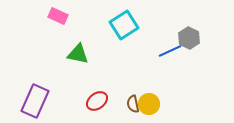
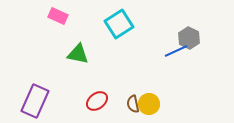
cyan square: moved 5 px left, 1 px up
blue line: moved 6 px right
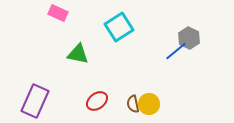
pink rectangle: moved 3 px up
cyan square: moved 3 px down
blue line: rotated 15 degrees counterclockwise
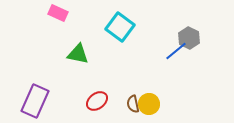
cyan square: moved 1 px right; rotated 20 degrees counterclockwise
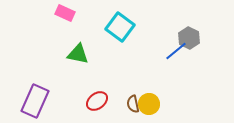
pink rectangle: moved 7 px right
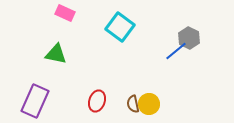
green triangle: moved 22 px left
red ellipse: rotated 35 degrees counterclockwise
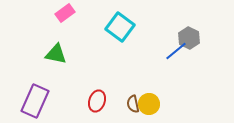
pink rectangle: rotated 60 degrees counterclockwise
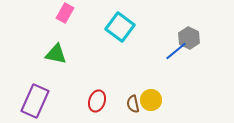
pink rectangle: rotated 24 degrees counterclockwise
yellow circle: moved 2 px right, 4 px up
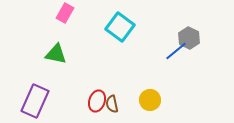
yellow circle: moved 1 px left
brown semicircle: moved 21 px left
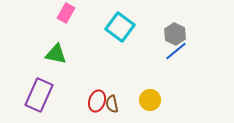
pink rectangle: moved 1 px right
gray hexagon: moved 14 px left, 4 px up
purple rectangle: moved 4 px right, 6 px up
